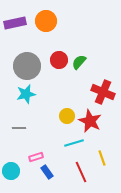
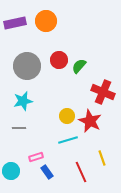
green semicircle: moved 4 px down
cyan star: moved 3 px left, 7 px down
cyan line: moved 6 px left, 3 px up
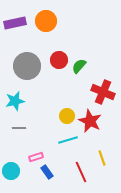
cyan star: moved 8 px left
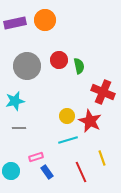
orange circle: moved 1 px left, 1 px up
green semicircle: rotated 126 degrees clockwise
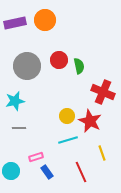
yellow line: moved 5 px up
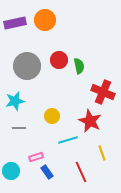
yellow circle: moved 15 px left
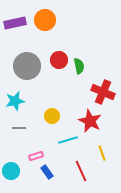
pink rectangle: moved 1 px up
red line: moved 1 px up
